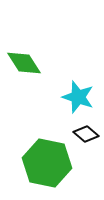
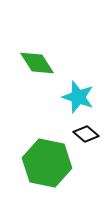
green diamond: moved 13 px right
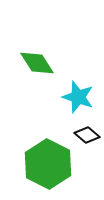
black diamond: moved 1 px right, 1 px down
green hexagon: moved 1 px right, 1 px down; rotated 15 degrees clockwise
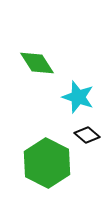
green hexagon: moved 1 px left, 1 px up
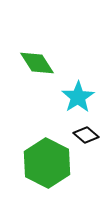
cyan star: rotated 20 degrees clockwise
black diamond: moved 1 px left
